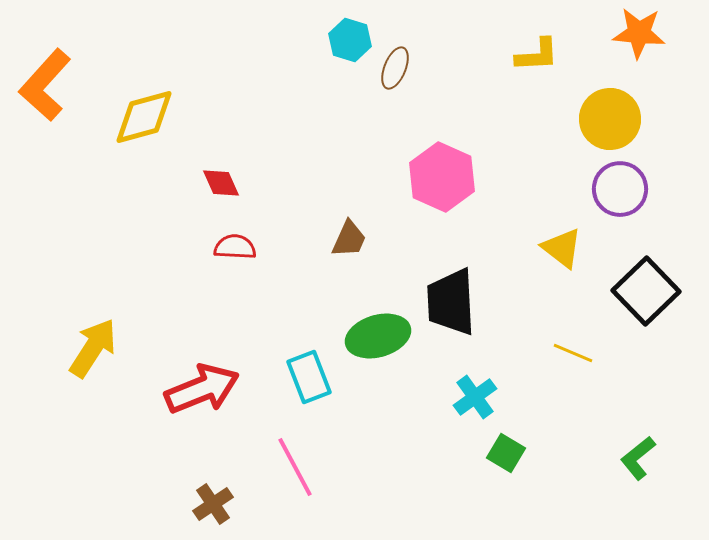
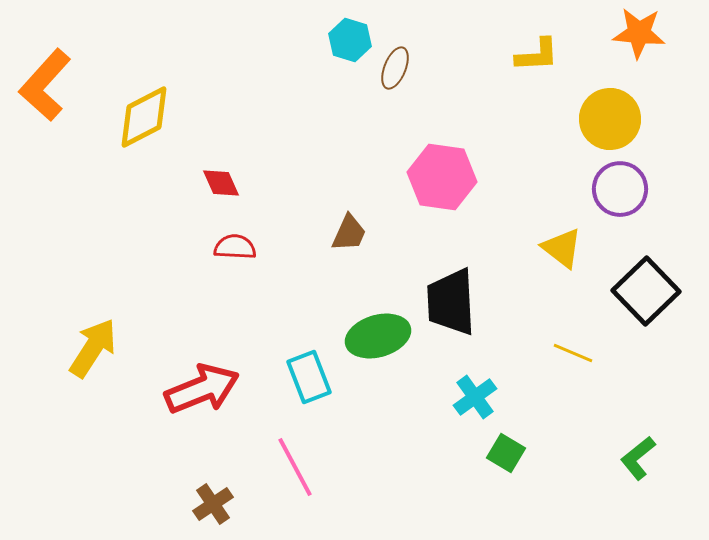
yellow diamond: rotated 12 degrees counterclockwise
pink hexagon: rotated 16 degrees counterclockwise
brown trapezoid: moved 6 px up
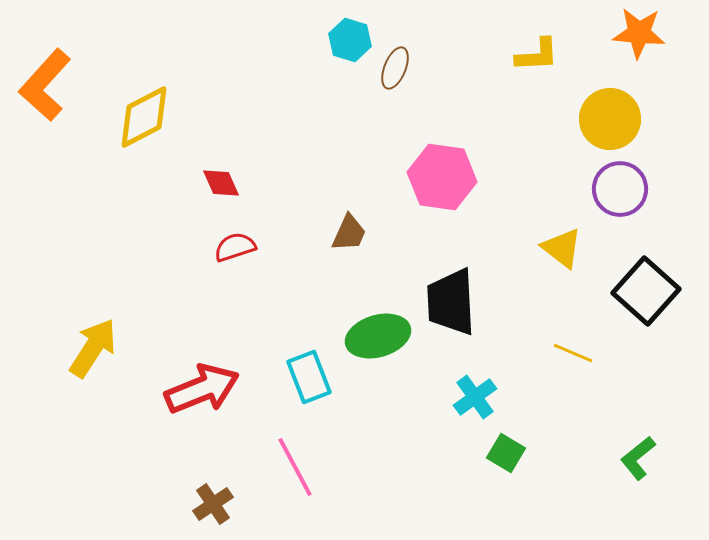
red semicircle: rotated 21 degrees counterclockwise
black square: rotated 4 degrees counterclockwise
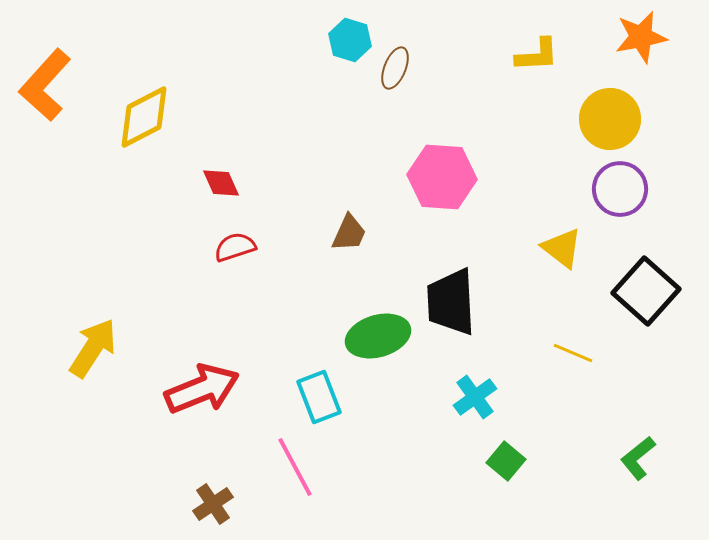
orange star: moved 2 px right, 4 px down; rotated 16 degrees counterclockwise
pink hexagon: rotated 4 degrees counterclockwise
cyan rectangle: moved 10 px right, 20 px down
green square: moved 8 px down; rotated 9 degrees clockwise
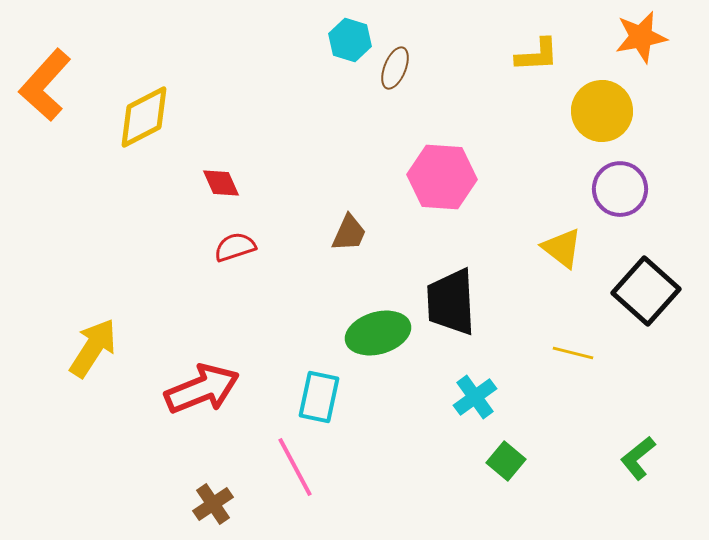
yellow circle: moved 8 px left, 8 px up
green ellipse: moved 3 px up
yellow line: rotated 9 degrees counterclockwise
cyan rectangle: rotated 33 degrees clockwise
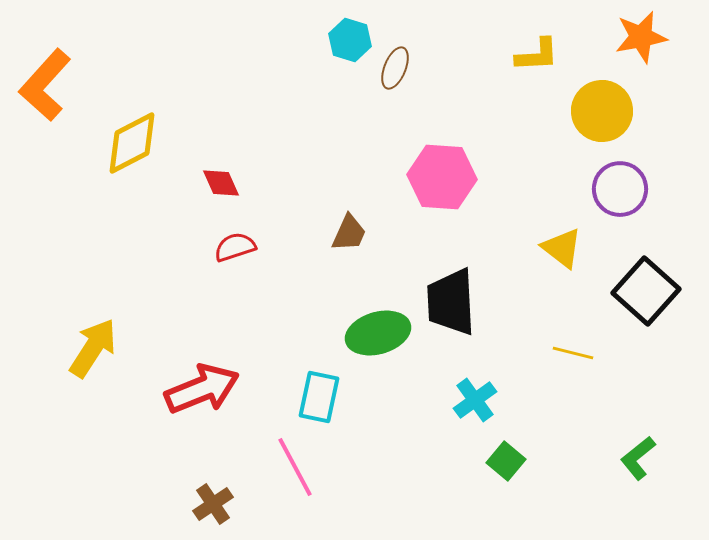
yellow diamond: moved 12 px left, 26 px down
cyan cross: moved 3 px down
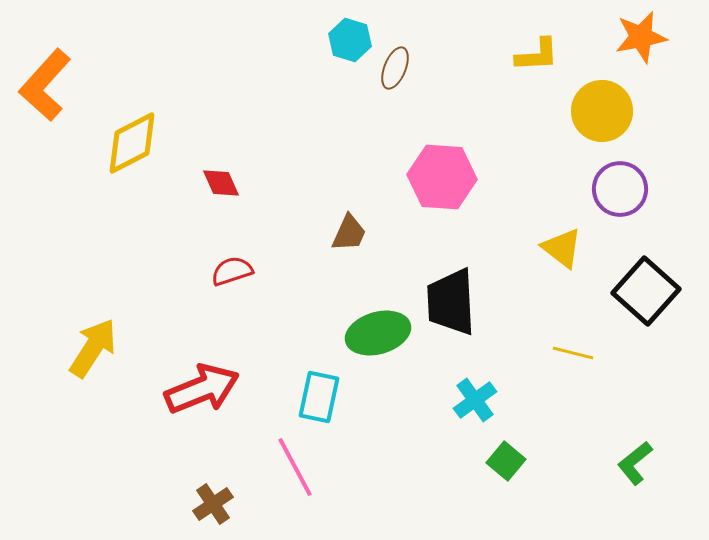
red semicircle: moved 3 px left, 24 px down
green L-shape: moved 3 px left, 5 px down
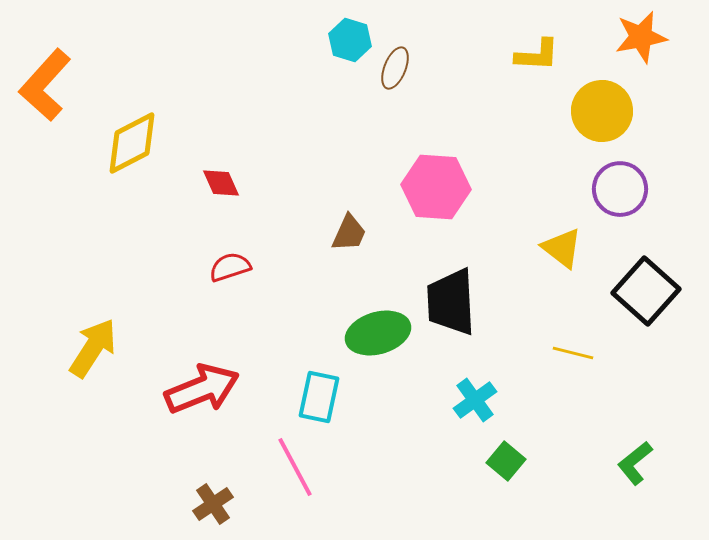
yellow L-shape: rotated 6 degrees clockwise
pink hexagon: moved 6 px left, 10 px down
red semicircle: moved 2 px left, 4 px up
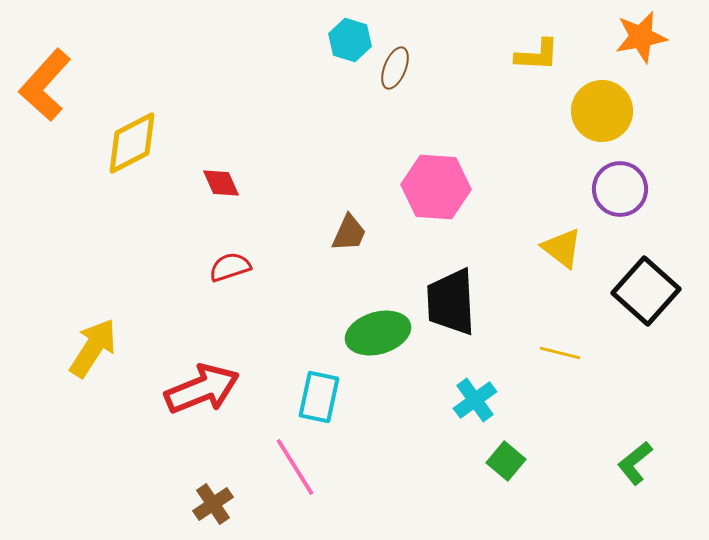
yellow line: moved 13 px left
pink line: rotated 4 degrees counterclockwise
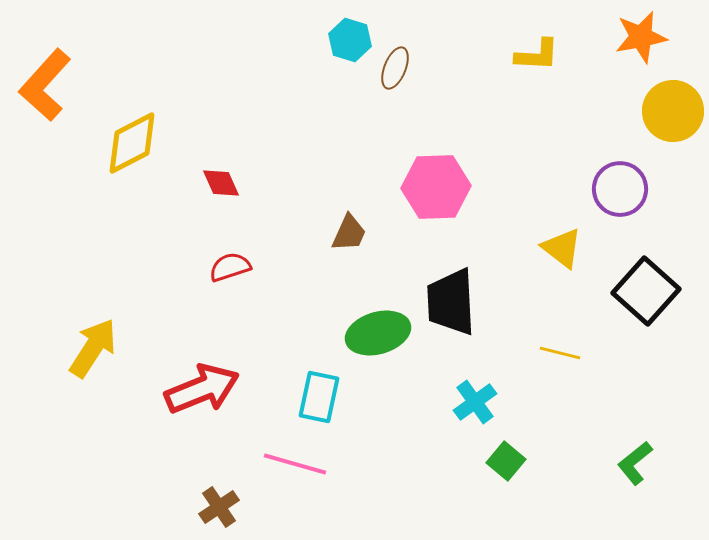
yellow circle: moved 71 px right
pink hexagon: rotated 6 degrees counterclockwise
cyan cross: moved 2 px down
pink line: moved 3 px up; rotated 42 degrees counterclockwise
brown cross: moved 6 px right, 3 px down
